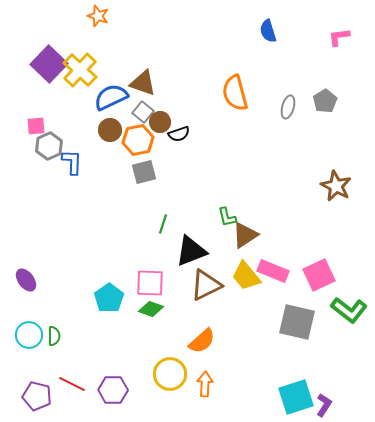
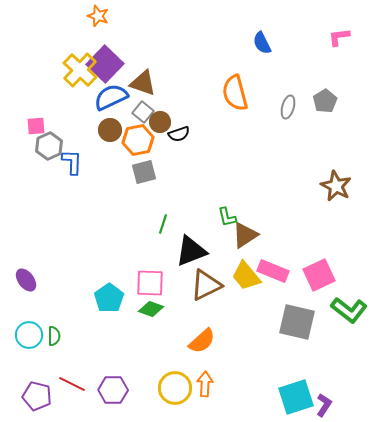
blue semicircle at (268, 31): moved 6 px left, 12 px down; rotated 10 degrees counterclockwise
purple square at (49, 64): moved 56 px right
yellow circle at (170, 374): moved 5 px right, 14 px down
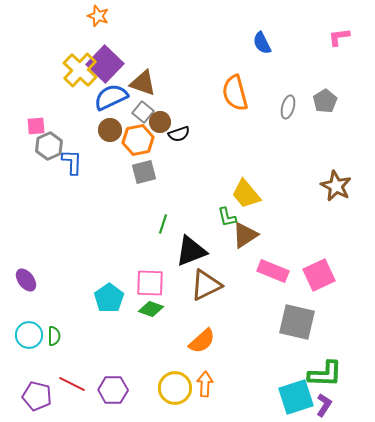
yellow trapezoid at (246, 276): moved 82 px up
green L-shape at (349, 310): moved 24 px left, 64 px down; rotated 36 degrees counterclockwise
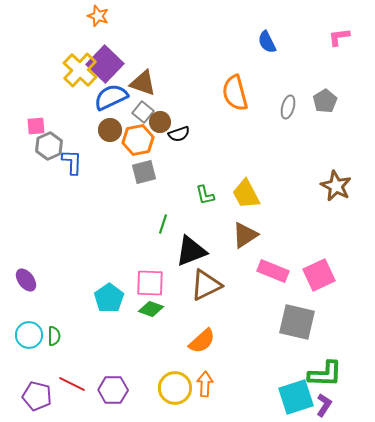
blue semicircle at (262, 43): moved 5 px right, 1 px up
yellow trapezoid at (246, 194): rotated 12 degrees clockwise
green L-shape at (227, 217): moved 22 px left, 22 px up
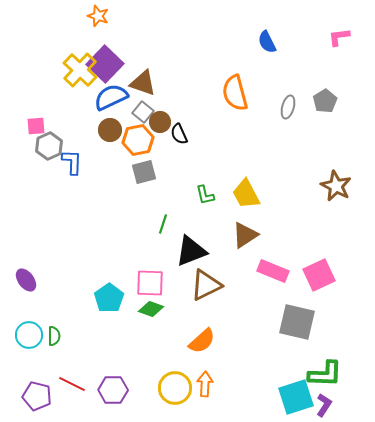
black semicircle at (179, 134): rotated 85 degrees clockwise
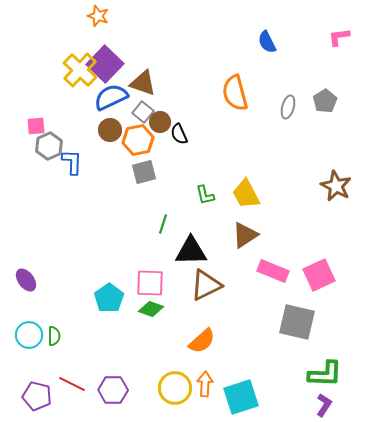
black triangle at (191, 251): rotated 20 degrees clockwise
cyan square at (296, 397): moved 55 px left
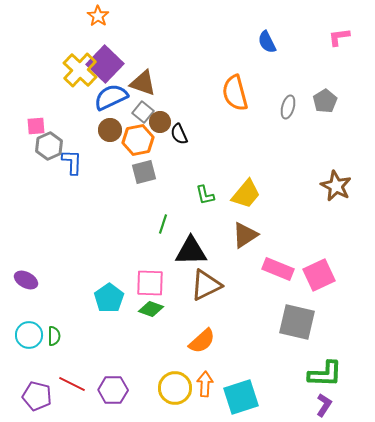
orange star at (98, 16): rotated 15 degrees clockwise
yellow trapezoid at (246, 194): rotated 112 degrees counterclockwise
pink rectangle at (273, 271): moved 5 px right, 2 px up
purple ellipse at (26, 280): rotated 25 degrees counterclockwise
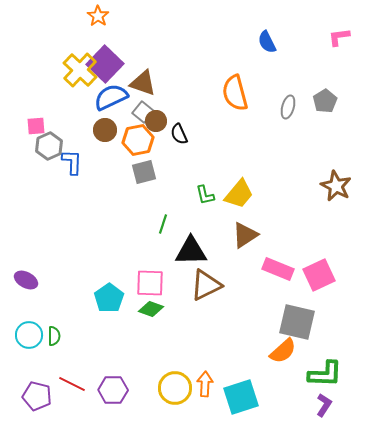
brown circle at (160, 122): moved 4 px left, 1 px up
brown circle at (110, 130): moved 5 px left
yellow trapezoid at (246, 194): moved 7 px left
orange semicircle at (202, 341): moved 81 px right, 10 px down
